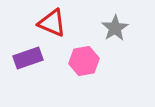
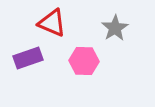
pink hexagon: rotated 12 degrees clockwise
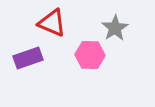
pink hexagon: moved 6 px right, 6 px up
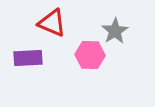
gray star: moved 3 px down
purple rectangle: rotated 16 degrees clockwise
